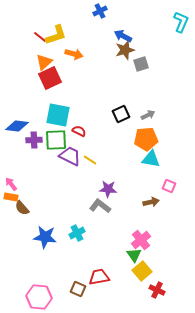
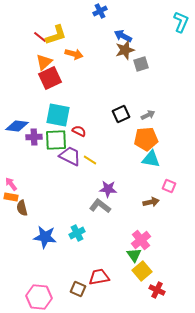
purple cross: moved 3 px up
brown semicircle: rotated 28 degrees clockwise
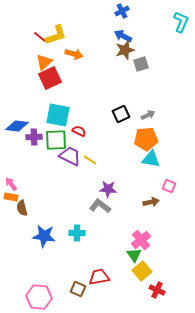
blue cross: moved 22 px right
cyan cross: rotated 28 degrees clockwise
blue star: moved 1 px left, 1 px up
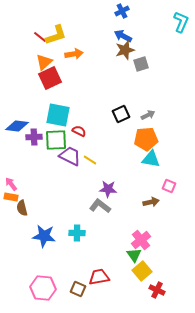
orange arrow: rotated 24 degrees counterclockwise
pink hexagon: moved 4 px right, 9 px up
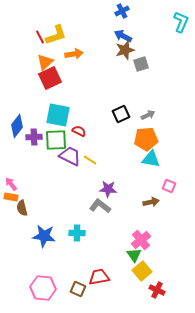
red line: rotated 24 degrees clockwise
orange triangle: moved 1 px right
blue diamond: rotated 60 degrees counterclockwise
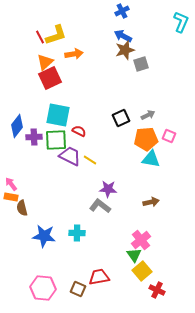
black square: moved 4 px down
pink square: moved 50 px up
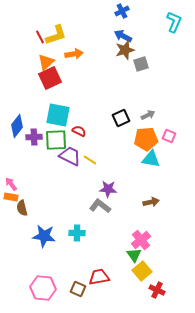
cyan L-shape: moved 7 px left
orange triangle: moved 1 px right
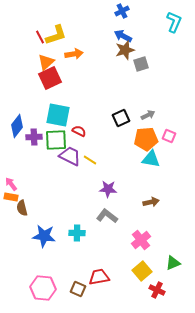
gray L-shape: moved 7 px right, 10 px down
green triangle: moved 39 px right, 8 px down; rotated 42 degrees clockwise
